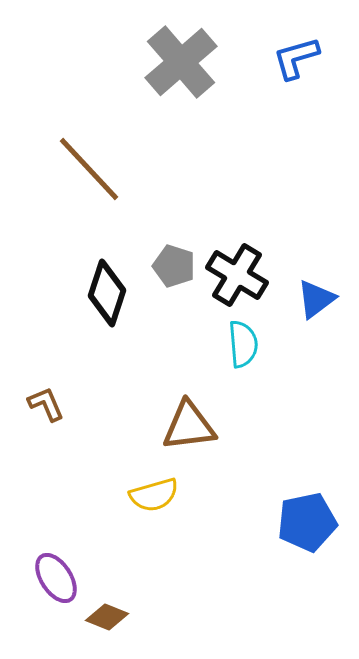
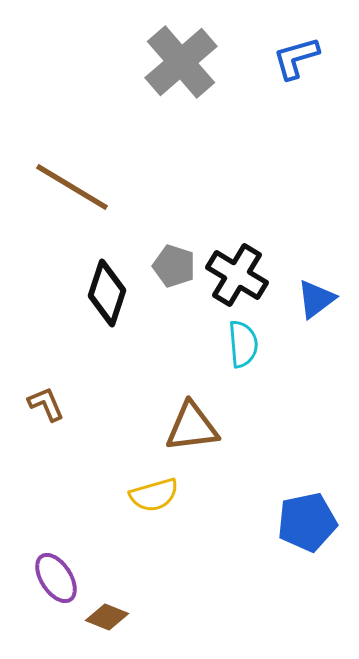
brown line: moved 17 px left, 18 px down; rotated 16 degrees counterclockwise
brown triangle: moved 3 px right, 1 px down
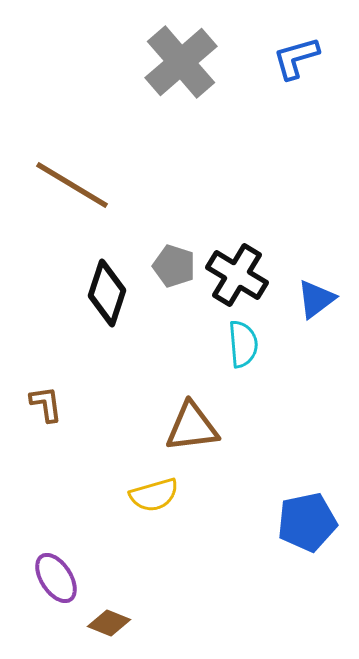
brown line: moved 2 px up
brown L-shape: rotated 15 degrees clockwise
brown diamond: moved 2 px right, 6 px down
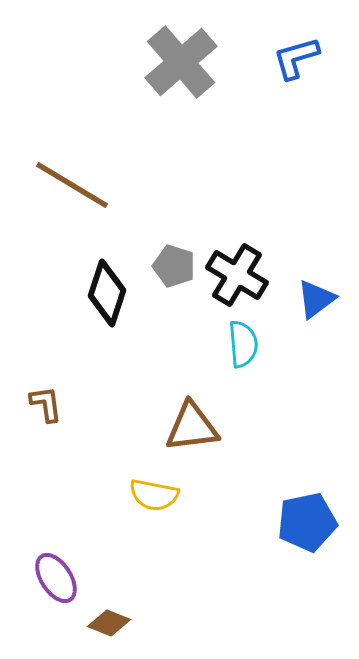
yellow semicircle: rotated 27 degrees clockwise
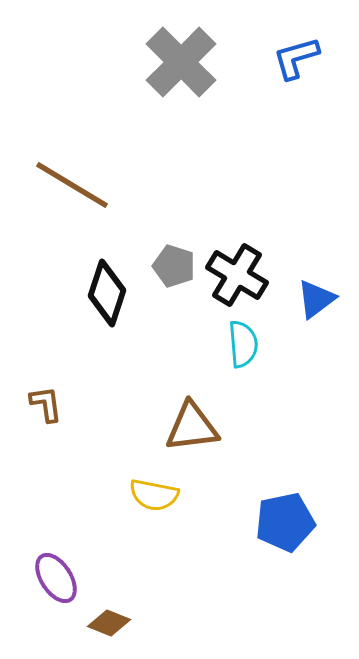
gray cross: rotated 4 degrees counterclockwise
blue pentagon: moved 22 px left
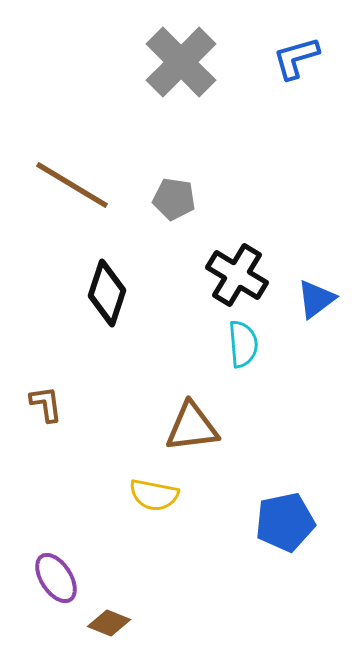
gray pentagon: moved 67 px up; rotated 9 degrees counterclockwise
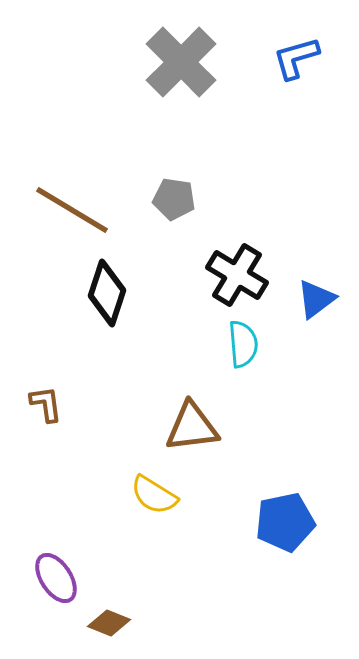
brown line: moved 25 px down
yellow semicircle: rotated 21 degrees clockwise
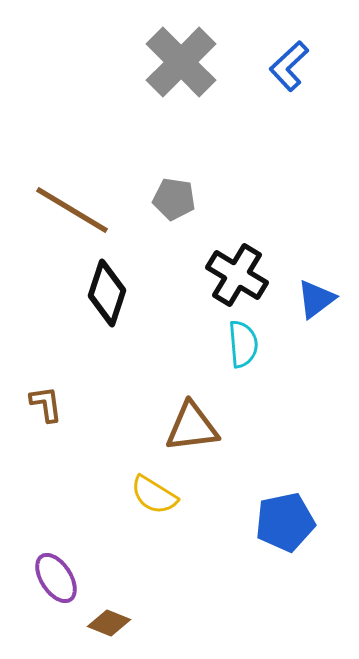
blue L-shape: moved 7 px left, 8 px down; rotated 27 degrees counterclockwise
